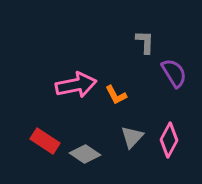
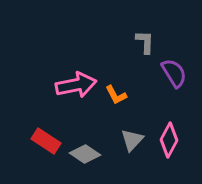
gray triangle: moved 3 px down
red rectangle: moved 1 px right
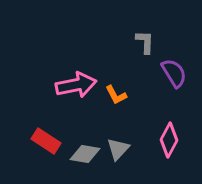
gray triangle: moved 14 px left, 9 px down
gray diamond: rotated 24 degrees counterclockwise
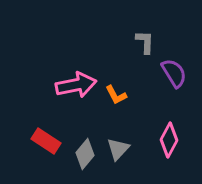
gray diamond: rotated 60 degrees counterclockwise
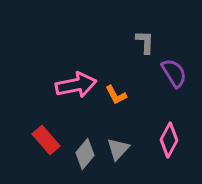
red rectangle: moved 1 px up; rotated 16 degrees clockwise
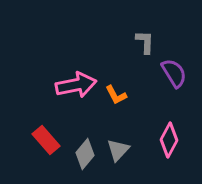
gray triangle: moved 1 px down
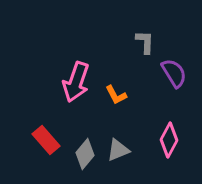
pink arrow: moved 3 px up; rotated 120 degrees clockwise
gray triangle: rotated 25 degrees clockwise
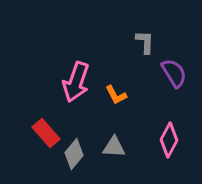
red rectangle: moved 7 px up
gray triangle: moved 4 px left, 3 px up; rotated 25 degrees clockwise
gray diamond: moved 11 px left
